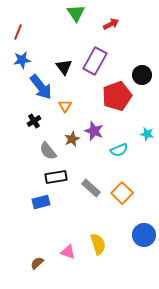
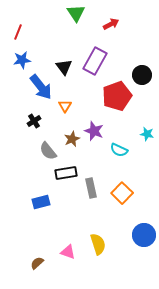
cyan semicircle: rotated 48 degrees clockwise
black rectangle: moved 10 px right, 4 px up
gray rectangle: rotated 36 degrees clockwise
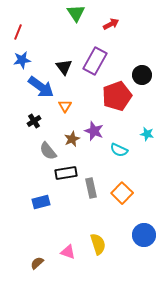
blue arrow: rotated 16 degrees counterclockwise
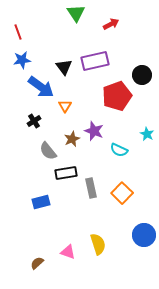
red line: rotated 42 degrees counterclockwise
purple rectangle: rotated 48 degrees clockwise
cyan star: rotated 16 degrees clockwise
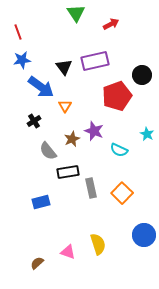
black rectangle: moved 2 px right, 1 px up
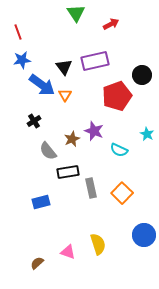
blue arrow: moved 1 px right, 2 px up
orange triangle: moved 11 px up
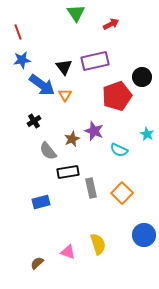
black circle: moved 2 px down
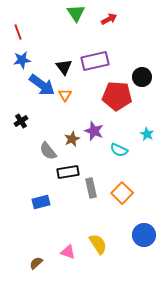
red arrow: moved 2 px left, 5 px up
red pentagon: rotated 24 degrees clockwise
black cross: moved 13 px left
yellow semicircle: rotated 15 degrees counterclockwise
brown semicircle: moved 1 px left
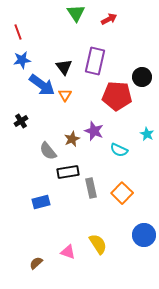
purple rectangle: rotated 64 degrees counterclockwise
